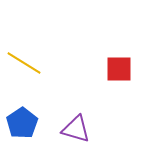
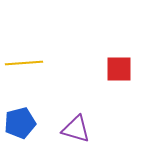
yellow line: rotated 36 degrees counterclockwise
blue pentagon: moved 2 px left; rotated 20 degrees clockwise
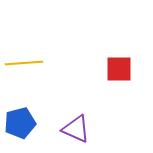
purple triangle: rotated 8 degrees clockwise
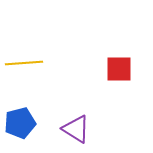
purple triangle: rotated 8 degrees clockwise
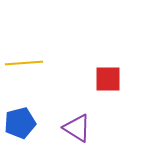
red square: moved 11 px left, 10 px down
purple triangle: moved 1 px right, 1 px up
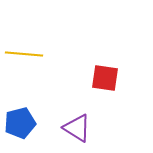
yellow line: moved 9 px up; rotated 9 degrees clockwise
red square: moved 3 px left, 1 px up; rotated 8 degrees clockwise
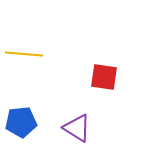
red square: moved 1 px left, 1 px up
blue pentagon: moved 1 px right, 1 px up; rotated 8 degrees clockwise
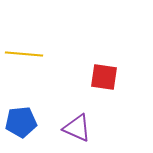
purple triangle: rotated 8 degrees counterclockwise
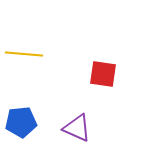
red square: moved 1 px left, 3 px up
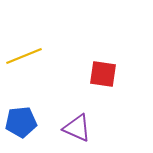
yellow line: moved 2 px down; rotated 27 degrees counterclockwise
